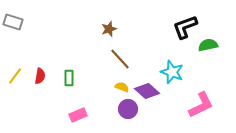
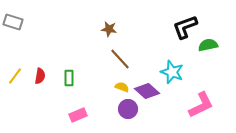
brown star: rotated 28 degrees clockwise
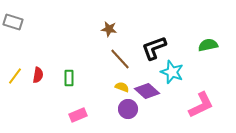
black L-shape: moved 31 px left, 21 px down
red semicircle: moved 2 px left, 1 px up
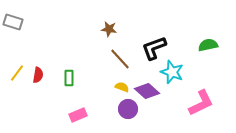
yellow line: moved 2 px right, 3 px up
pink L-shape: moved 2 px up
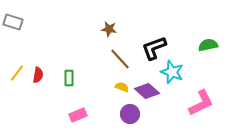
purple circle: moved 2 px right, 5 px down
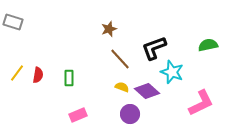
brown star: rotated 28 degrees counterclockwise
